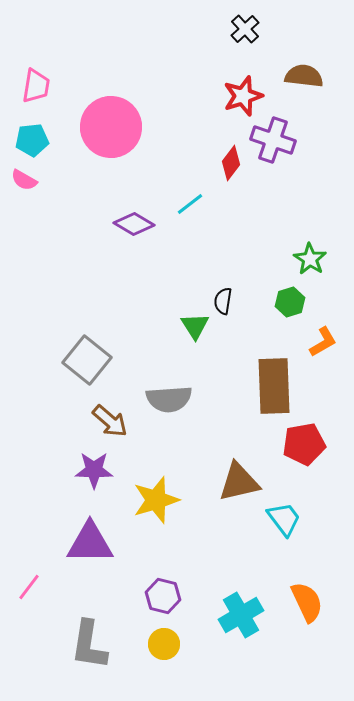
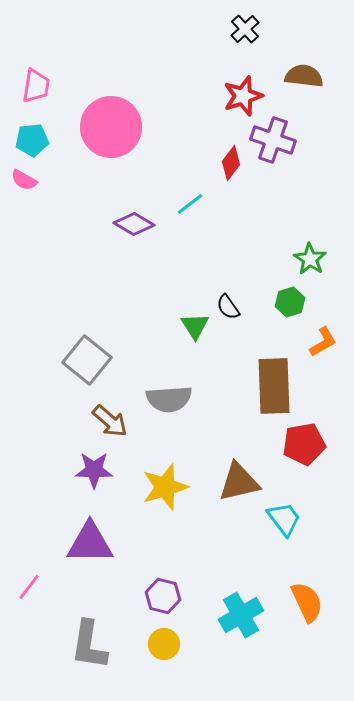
black semicircle: moved 5 px right, 6 px down; rotated 44 degrees counterclockwise
yellow star: moved 9 px right, 13 px up
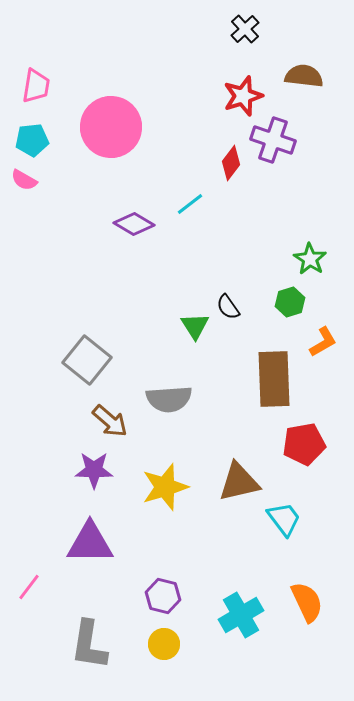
brown rectangle: moved 7 px up
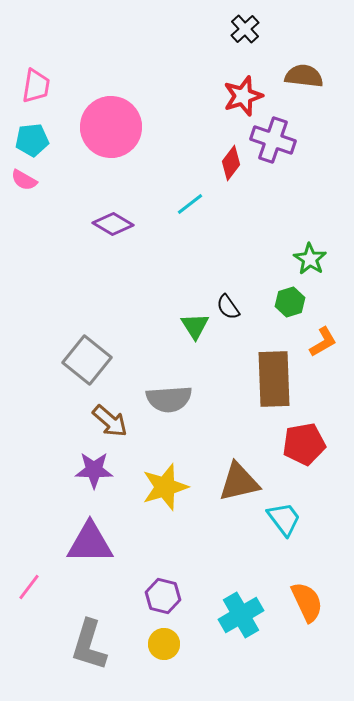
purple diamond: moved 21 px left
gray L-shape: rotated 8 degrees clockwise
